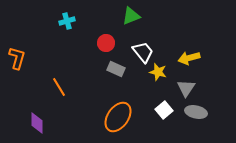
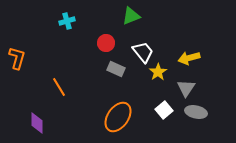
yellow star: rotated 24 degrees clockwise
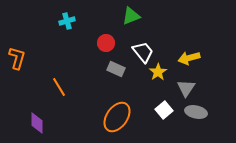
orange ellipse: moved 1 px left
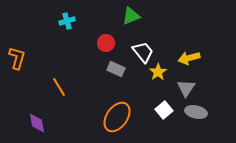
purple diamond: rotated 10 degrees counterclockwise
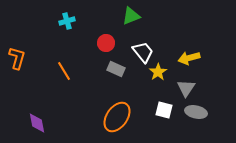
orange line: moved 5 px right, 16 px up
white square: rotated 36 degrees counterclockwise
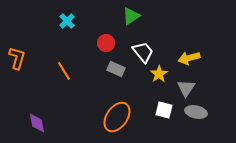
green triangle: rotated 12 degrees counterclockwise
cyan cross: rotated 28 degrees counterclockwise
yellow star: moved 1 px right, 2 px down
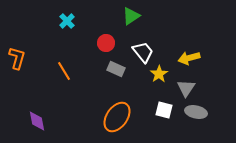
purple diamond: moved 2 px up
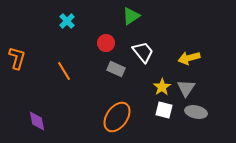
yellow star: moved 3 px right, 13 px down
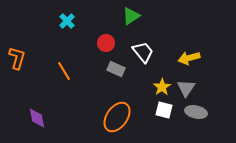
purple diamond: moved 3 px up
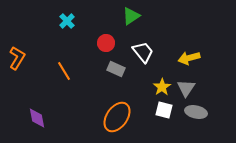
orange L-shape: rotated 15 degrees clockwise
